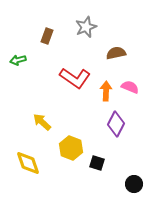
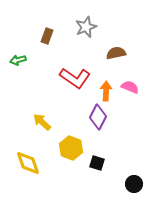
purple diamond: moved 18 px left, 7 px up
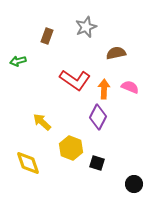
green arrow: moved 1 px down
red L-shape: moved 2 px down
orange arrow: moved 2 px left, 2 px up
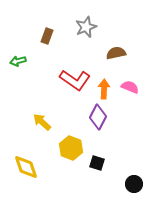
yellow diamond: moved 2 px left, 4 px down
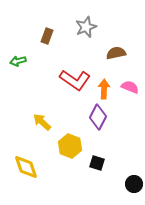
yellow hexagon: moved 1 px left, 2 px up
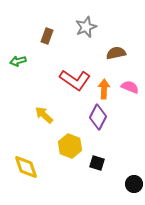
yellow arrow: moved 2 px right, 7 px up
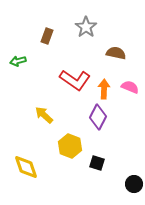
gray star: rotated 15 degrees counterclockwise
brown semicircle: rotated 24 degrees clockwise
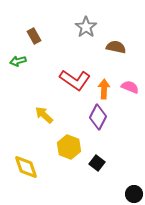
brown rectangle: moved 13 px left; rotated 49 degrees counterclockwise
brown semicircle: moved 6 px up
yellow hexagon: moved 1 px left, 1 px down
black square: rotated 21 degrees clockwise
black circle: moved 10 px down
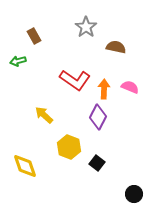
yellow diamond: moved 1 px left, 1 px up
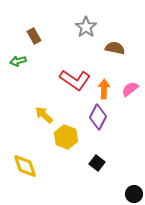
brown semicircle: moved 1 px left, 1 px down
pink semicircle: moved 2 px down; rotated 60 degrees counterclockwise
yellow hexagon: moved 3 px left, 10 px up
